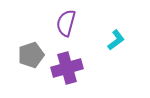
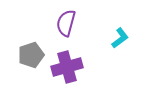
cyan L-shape: moved 4 px right, 2 px up
purple cross: moved 1 px up
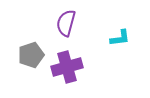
cyan L-shape: rotated 30 degrees clockwise
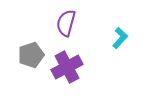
cyan L-shape: rotated 40 degrees counterclockwise
purple cross: rotated 12 degrees counterclockwise
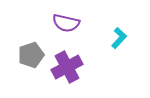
purple semicircle: rotated 92 degrees counterclockwise
cyan L-shape: moved 1 px left
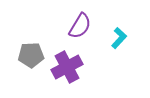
purple semicircle: moved 14 px right, 3 px down; rotated 72 degrees counterclockwise
gray pentagon: rotated 15 degrees clockwise
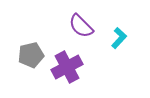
purple semicircle: moved 1 px right; rotated 104 degrees clockwise
gray pentagon: rotated 10 degrees counterclockwise
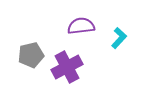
purple semicircle: rotated 128 degrees clockwise
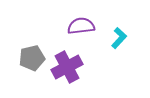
gray pentagon: moved 1 px right, 3 px down
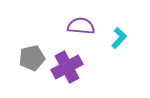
purple semicircle: rotated 12 degrees clockwise
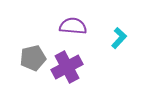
purple semicircle: moved 8 px left
gray pentagon: moved 1 px right
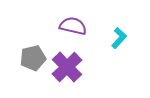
purple semicircle: rotated 8 degrees clockwise
purple cross: rotated 16 degrees counterclockwise
